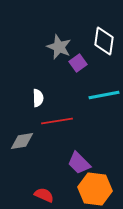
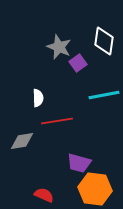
purple trapezoid: rotated 30 degrees counterclockwise
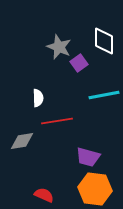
white diamond: rotated 8 degrees counterclockwise
purple square: moved 1 px right
purple trapezoid: moved 9 px right, 6 px up
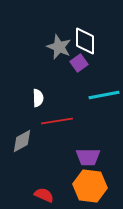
white diamond: moved 19 px left
gray diamond: rotated 20 degrees counterclockwise
purple trapezoid: rotated 15 degrees counterclockwise
orange hexagon: moved 5 px left, 3 px up
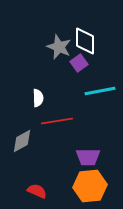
cyan line: moved 4 px left, 4 px up
orange hexagon: rotated 12 degrees counterclockwise
red semicircle: moved 7 px left, 4 px up
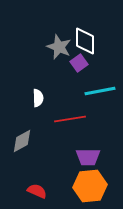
red line: moved 13 px right, 2 px up
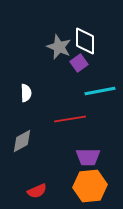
white semicircle: moved 12 px left, 5 px up
red semicircle: rotated 132 degrees clockwise
